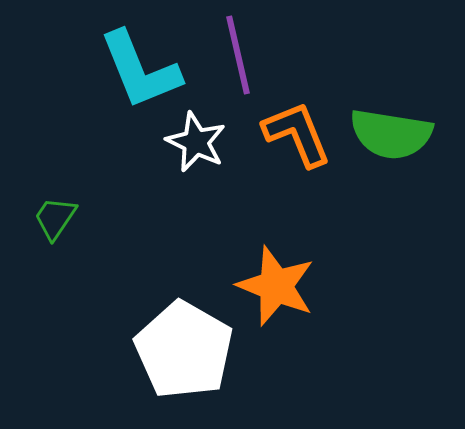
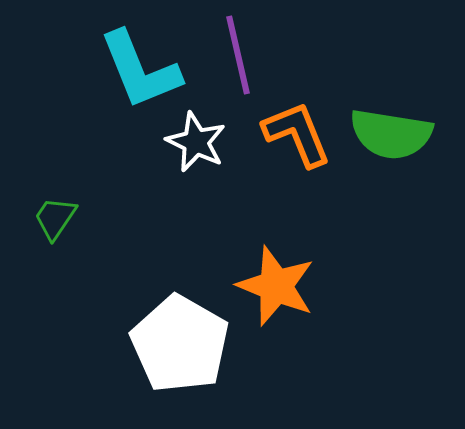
white pentagon: moved 4 px left, 6 px up
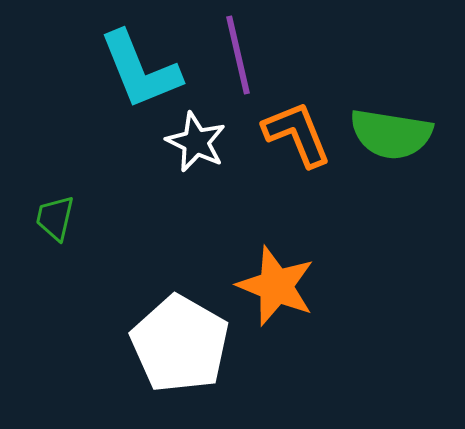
green trapezoid: rotated 21 degrees counterclockwise
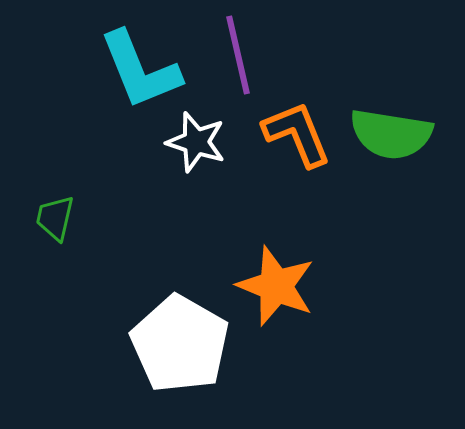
white star: rotated 8 degrees counterclockwise
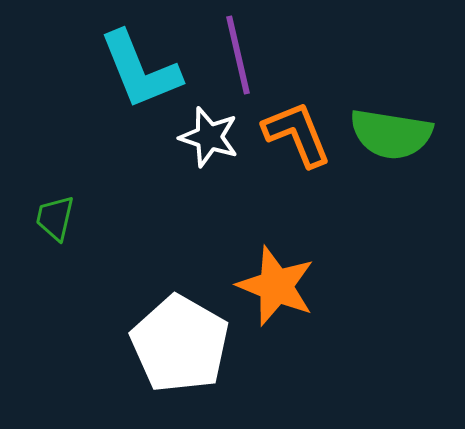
white star: moved 13 px right, 5 px up
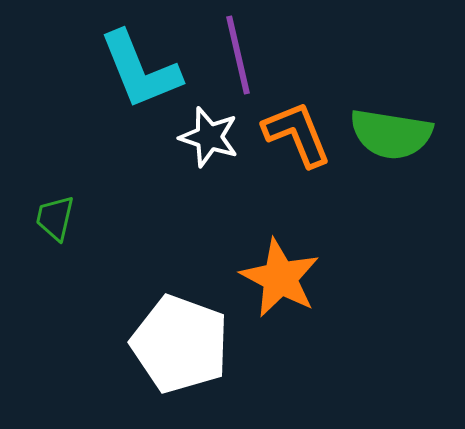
orange star: moved 4 px right, 8 px up; rotated 6 degrees clockwise
white pentagon: rotated 10 degrees counterclockwise
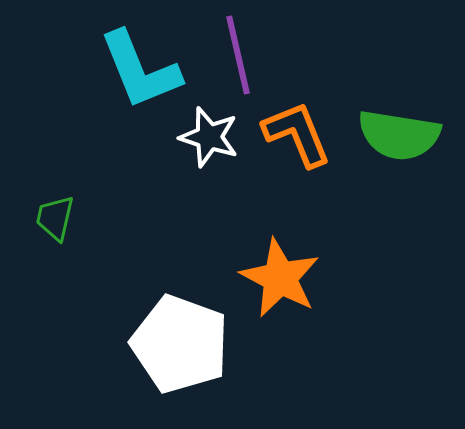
green semicircle: moved 8 px right, 1 px down
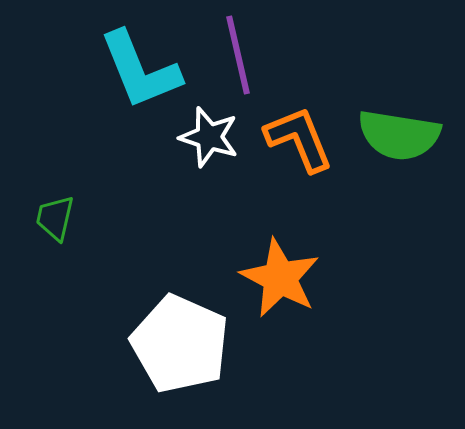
orange L-shape: moved 2 px right, 5 px down
white pentagon: rotated 4 degrees clockwise
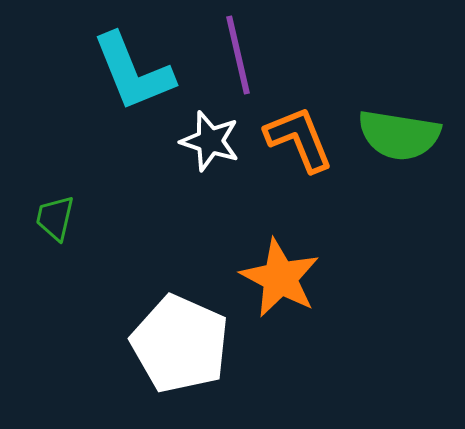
cyan L-shape: moved 7 px left, 2 px down
white star: moved 1 px right, 4 px down
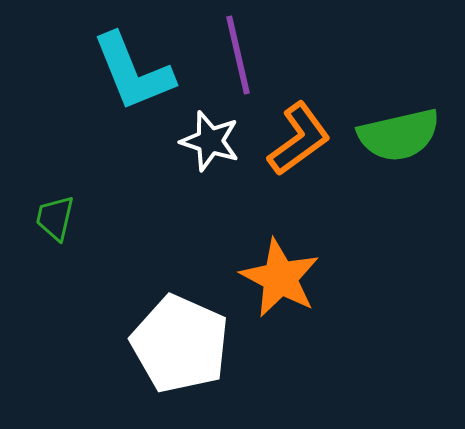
green semicircle: rotated 22 degrees counterclockwise
orange L-shape: rotated 76 degrees clockwise
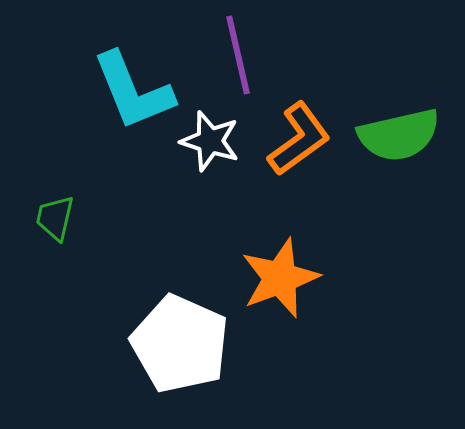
cyan L-shape: moved 19 px down
orange star: rotated 24 degrees clockwise
